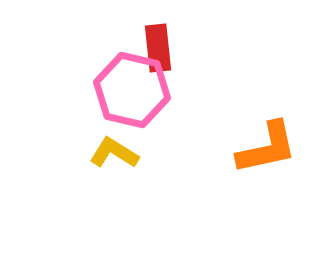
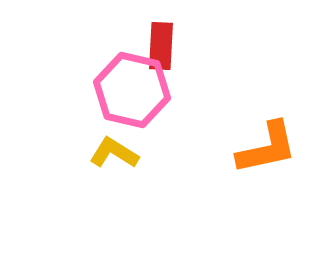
red rectangle: moved 3 px right, 2 px up; rotated 9 degrees clockwise
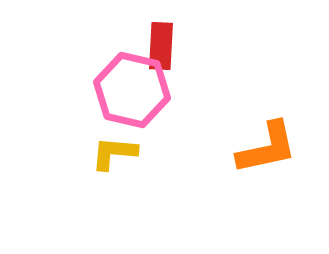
yellow L-shape: rotated 27 degrees counterclockwise
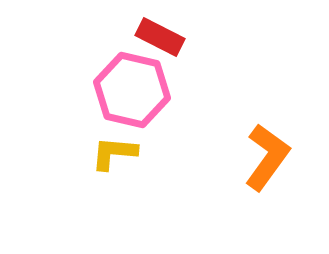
red rectangle: moved 1 px left, 9 px up; rotated 66 degrees counterclockwise
orange L-shape: moved 9 px down; rotated 42 degrees counterclockwise
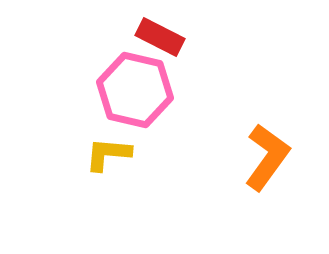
pink hexagon: moved 3 px right
yellow L-shape: moved 6 px left, 1 px down
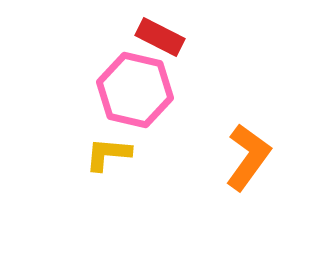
orange L-shape: moved 19 px left
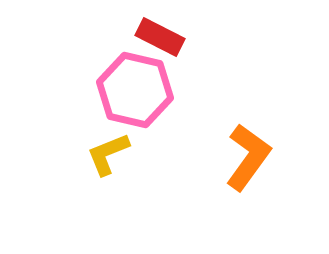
yellow L-shape: rotated 27 degrees counterclockwise
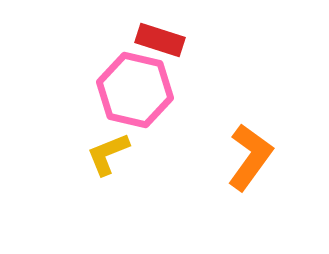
red rectangle: moved 3 px down; rotated 9 degrees counterclockwise
orange L-shape: moved 2 px right
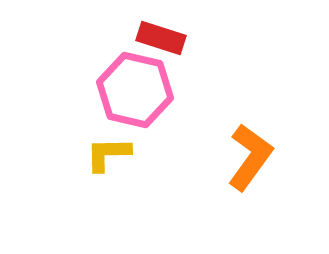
red rectangle: moved 1 px right, 2 px up
yellow L-shape: rotated 21 degrees clockwise
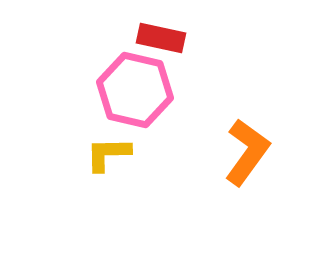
red rectangle: rotated 6 degrees counterclockwise
orange L-shape: moved 3 px left, 5 px up
